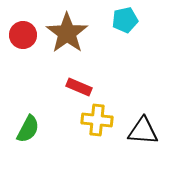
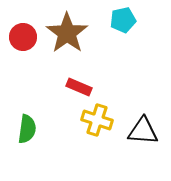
cyan pentagon: moved 2 px left
red circle: moved 2 px down
yellow cross: rotated 12 degrees clockwise
green semicircle: moved 1 px left; rotated 20 degrees counterclockwise
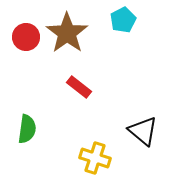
cyan pentagon: rotated 15 degrees counterclockwise
red circle: moved 3 px right
red rectangle: rotated 15 degrees clockwise
yellow cross: moved 2 px left, 38 px down
black triangle: rotated 36 degrees clockwise
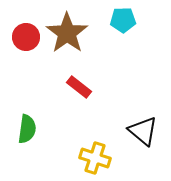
cyan pentagon: rotated 25 degrees clockwise
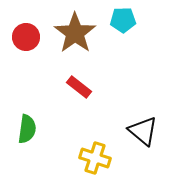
brown star: moved 8 px right
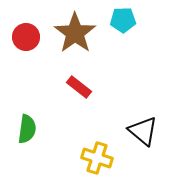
yellow cross: moved 2 px right
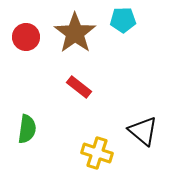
yellow cross: moved 5 px up
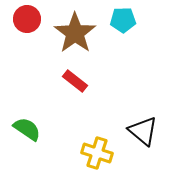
red circle: moved 1 px right, 18 px up
red rectangle: moved 4 px left, 6 px up
green semicircle: rotated 64 degrees counterclockwise
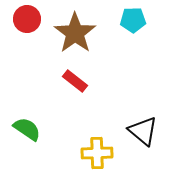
cyan pentagon: moved 10 px right
yellow cross: rotated 20 degrees counterclockwise
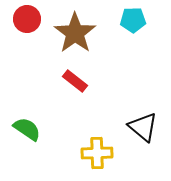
black triangle: moved 4 px up
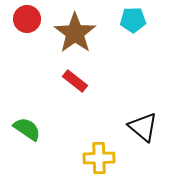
yellow cross: moved 2 px right, 5 px down
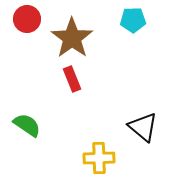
brown star: moved 3 px left, 5 px down
red rectangle: moved 3 px left, 2 px up; rotated 30 degrees clockwise
green semicircle: moved 4 px up
